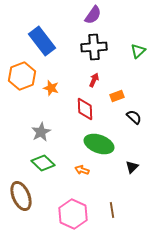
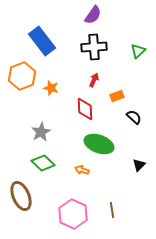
black triangle: moved 7 px right, 2 px up
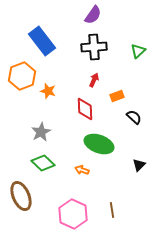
orange star: moved 3 px left, 3 px down
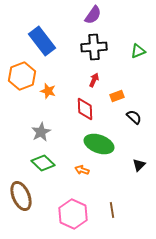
green triangle: rotated 21 degrees clockwise
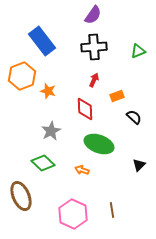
gray star: moved 10 px right, 1 px up
